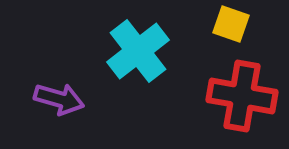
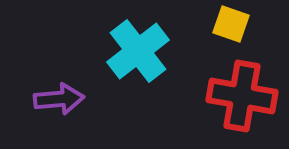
purple arrow: rotated 21 degrees counterclockwise
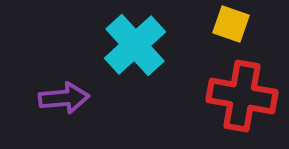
cyan cross: moved 3 px left, 6 px up; rotated 4 degrees counterclockwise
purple arrow: moved 5 px right, 1 px up
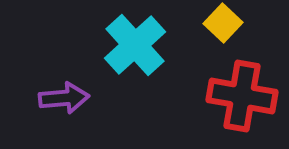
yellow square: moved 8 px left, 1 px up; rotated 24 degrees clockwise
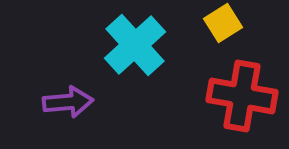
yellow square: rotated 15 degrees clockwise
purple arrow: moved 4 px right, 4 px down
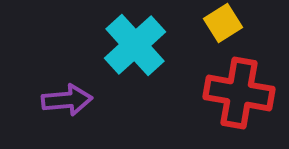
red cross: moved 3 px left, 3 px up
purple arrow: moved 1 px left, 2 px up
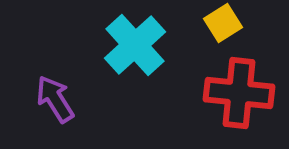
red cross: rotated 4 degrees counterclockwise
purple arrow: moved 12 px left, 1 px up; rotated 117 degrees counterclockwise
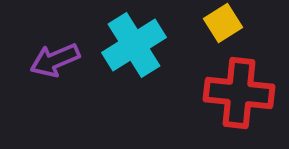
cyan cross: moved 1 px left; rotated 10 degrees clockwise
purple arrow: moved 39 px up; rotated 81 degrees counterclockwise
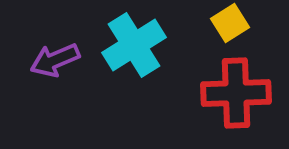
yellow square: moved 7 px right
red cross: moved 3 px left; rotated 8 degrees counterclockwise
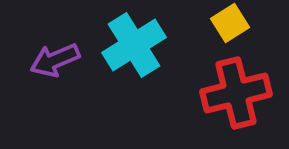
red cross: rotated 12 degrees counterclockwise
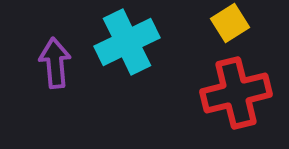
cyan cross: moved 7 px left, 3 px up; rotated 6 degrees clockwise
purple arrow: moved 3 px down; rotated 108 degrees clockwise
